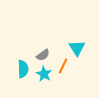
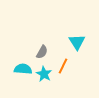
cyan triangle: moved 6 px up
gray semicircle: moved 1 px left, 3 px up; rotated 24 degrees counterclockwise
cyan semicircle: rotated 84 degrees counterclockwise
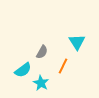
cyan semicircle: moved 1 px down; rotated 138 degrees clockwise
cyan star: moved 3 px left, 9 px down
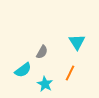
orange line: moved 7 px right, 7 px down
cyan star: moved 4 px right, 1 px down
